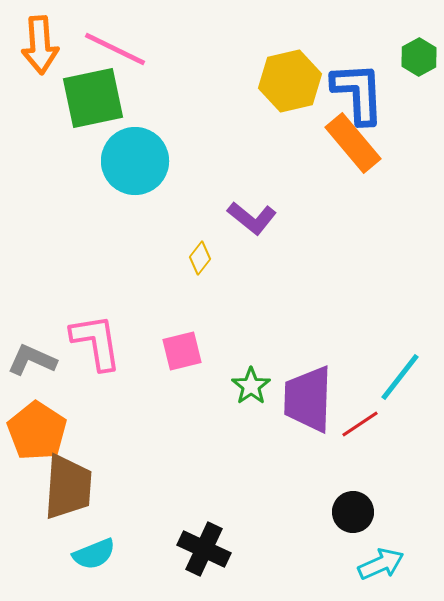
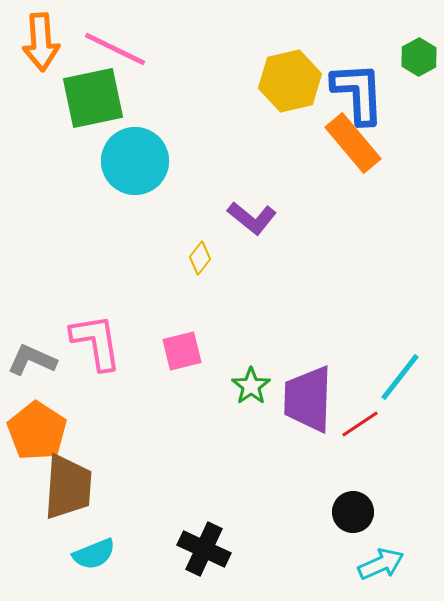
orange arrow: moved 1 px right, 3 px up
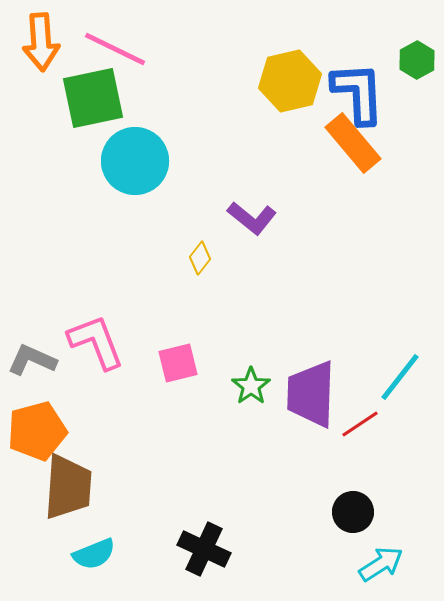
green hexagon: moved 2 px left, 3 px down
pink L-shape: rotated 12 degrees counterclockwise
pink square: moved 4 px left, 12 px down
purple trapezoid: moved 3 px right, 5 px up
orange pentagon: rotated 24 degrees clockwise
cyan arrow: rotated 9 degrees counterclockwise
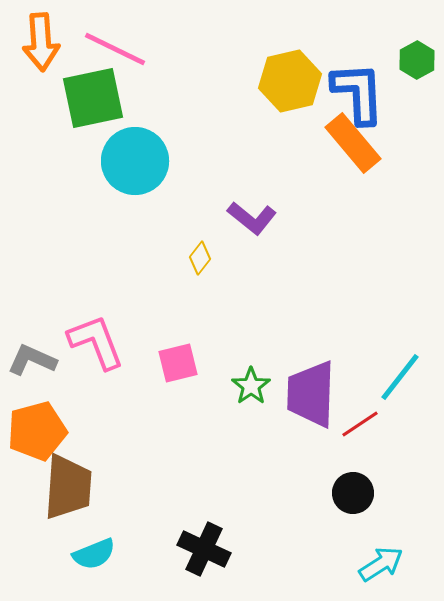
black circle: moved 19 px up
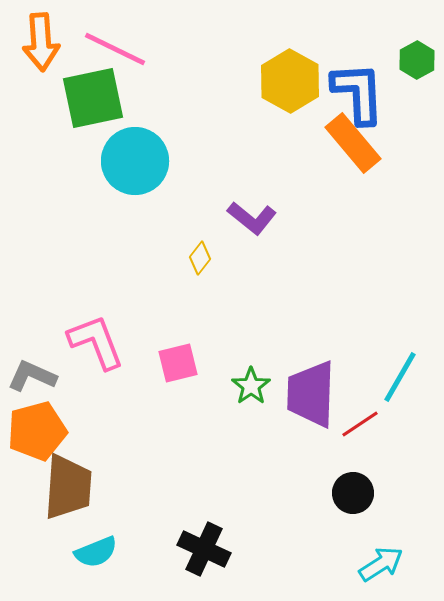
yellow hexagon: rotated 18 degrees counterclockwise
gray L-shape: moved 16 px down
cyan line: rotated 8 degrees counterclockwise
cyan semicircle: moved 2 px right, 2 px up
